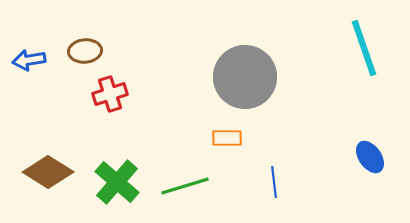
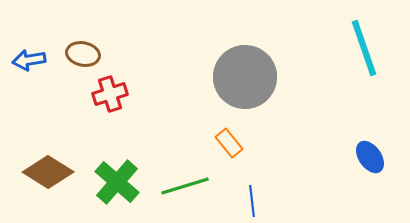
brown ellipse: moved 2 px left, 3 px down; rotated 16 degrees clockwise
orange rectangle: moved 2 px right, 5 px down; rotated 52 degrees clockwise
blue line: moved 22 px left, 19 px down
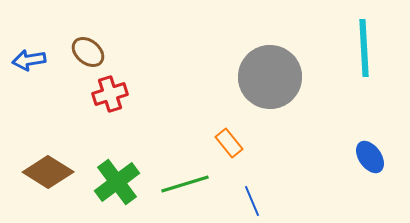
cyan line: rotated 16 degrees clockwise
brown ellipse: moved 5 px right, 2 px up; rotated 28 degrees clockwise
gray circle: moved 25 px right
green cross: rotated 12 degrees clockwise
green line: moved 2 px up
blue line: rotated 16 degrees counterclockwise
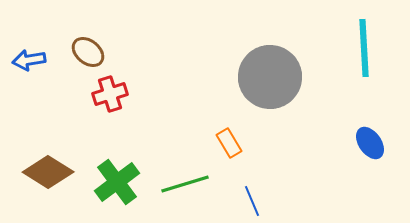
orange rectangle: rotated 8 degrees clockwise
blue ellipse: moved 14 px up
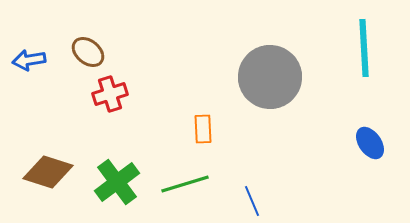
orange rectangle: moved 26 px left, 14 px up; rotated 28 degrees clockwise
brown diamond: rotated 15 degrees counterclockwise
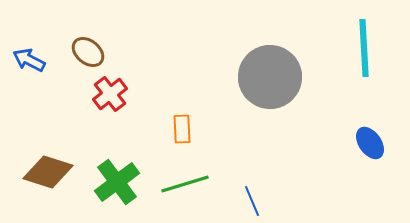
blue arrow: rotated 36 degrees clockwise
red cross: rotated 20 degrees counterclockwise
orange rectangle: moved 21 px left
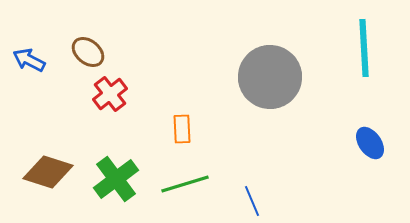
green cross: moved 1 px left, 3 px up
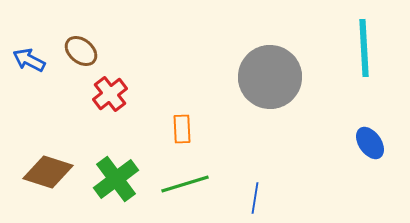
brown ellipse: moved 7 px left, 1 px up
blue line: moved 3 px right, 3 px up; rotated 32 degrees clockwise
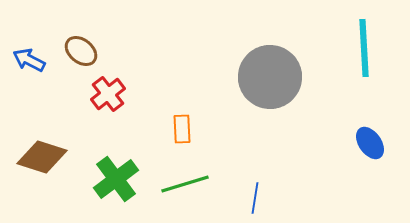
red cross: moved 2 px left
brown diamond: moved 6 px left, 15 px up
